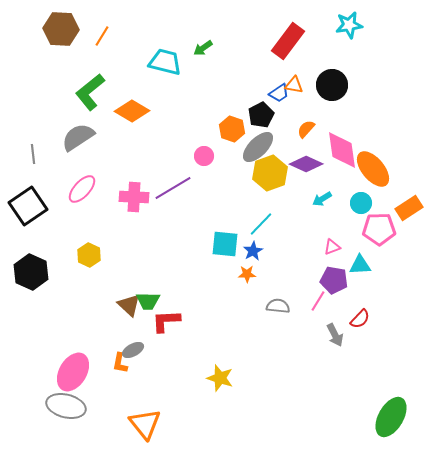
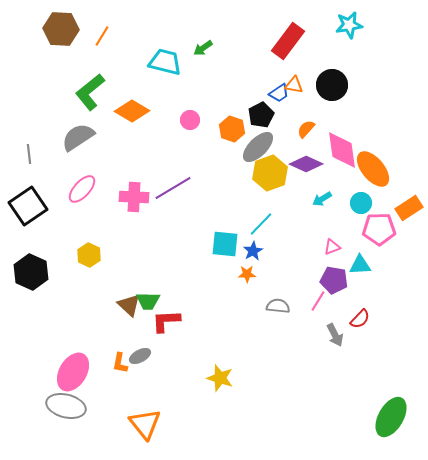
gray line at (33, 154): moved 4 px left
pink circle at (204, 156): moved 14 px left, 36 px up
gray ellipse at (133, 350): moved 7 px right, 6 px down
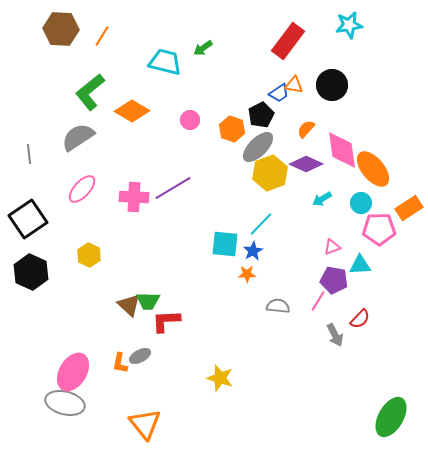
black square at (28, 206): moved 13 px down
gray ellipse at (66, 406): moved 1 px left, 3 px up
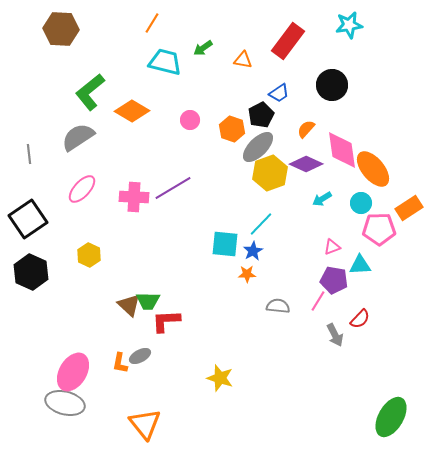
orange line at (102, 36): moved 50 px right, 13 px up
orange triangle at (294, 85): moved 51 px left, 25 px up
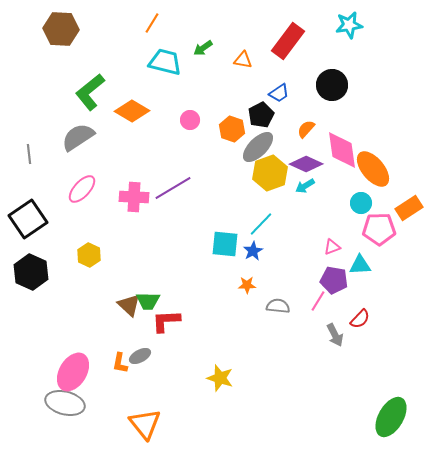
cyan arrow at (322, 199): moved 17 px left, 13 px up
orange star at (247, 274): moved 11 px down
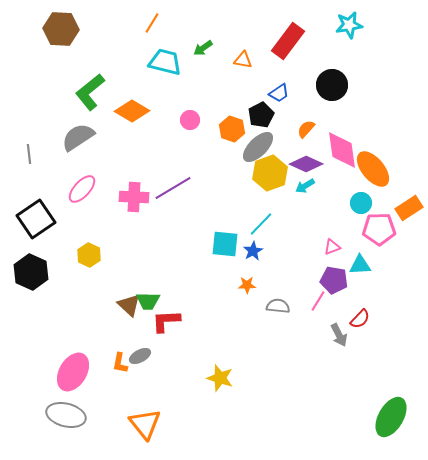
black square at (28, 219): moved 8 px right
gray arrow at (335, 335): moved 4 px right
gray ellipse at (65, 403): moved 1 px right, 12 px down
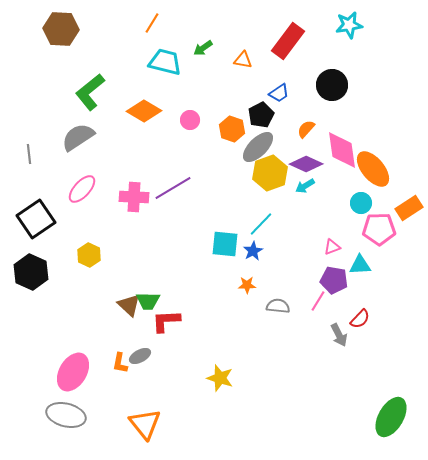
orange diamond at (132, 111): moved 12 px right
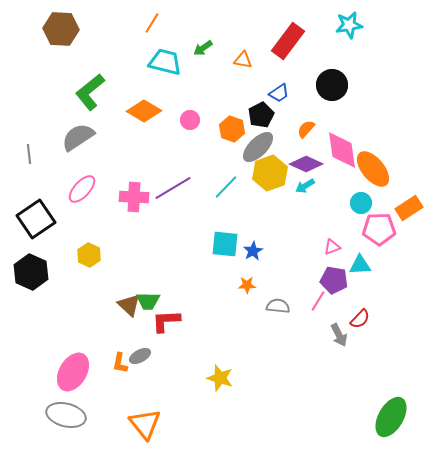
cyan line at (261, 224): moved 35 px left, 37 px up
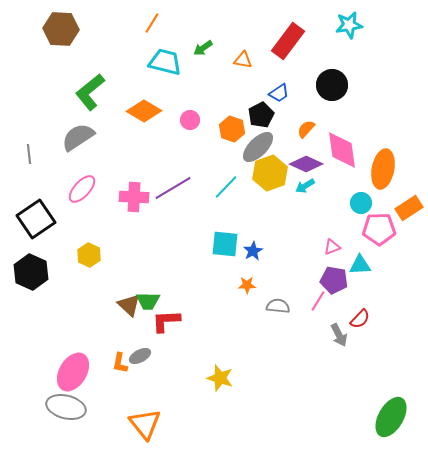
orange ellipse at (373, 169): moved 10 px right; rotated 51 degrees clockwise
gray ellipse at (66, 415): moved 8 px up
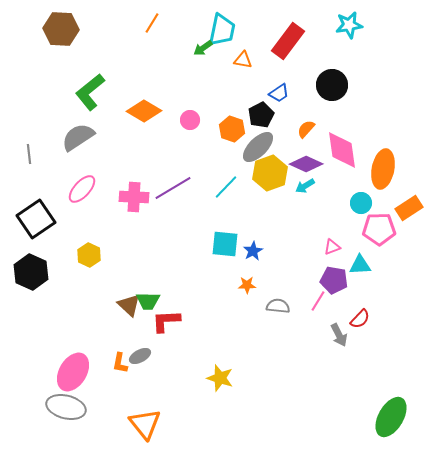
cyan trapezoid at (165, 62): moved 57 px right, 32 px up; rotated 88 degrees clockwise
